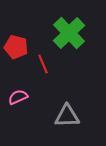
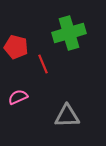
green cross: rotated 28 degrees clockwise
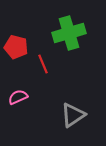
gray triangle: moved 6 px right, 1 px up; rotated 32 degrees counterclockwise
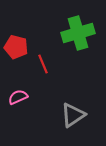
green cross: moved 9 px right
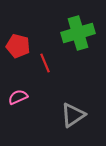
red pentagon: moved 2 px right, 1 px up
red line: moved 2 px right, 1 px up
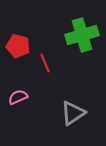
green cross: moved 4 px right, 2 px down
gray triangle: moved 2 px up
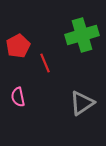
red pentagon: rotated 30 degrees clockwise
pink semicircle: rotated 78 degrees counterclockwise
gray triangle: moved 9 px right, 10 px up
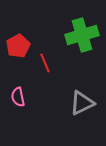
gray triangle: rotated 8 degrees clockwise
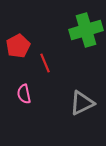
green cross: moved 4 px right, 5 px up
pink semicircle: moved 6 px right, 3 px up
